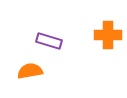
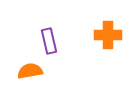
purple rectangle: rotated 60 degrees clockwise
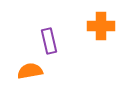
orange cross: moved 7 px left, 9 px up
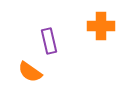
orange semicircle: moved 1 px down; rotated 135 degrees counterclockwise
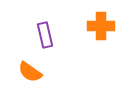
purple rectangle: moved 4 px left, 6 px up
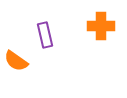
orange semicircle: moved 14 px left, 11 px up
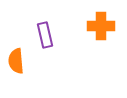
orange semicircle: rotated 50 degrees clockwise
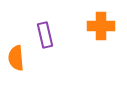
orange semicircle: moved 3 px up
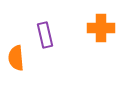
orange cross: moved 2 px down
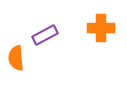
purple rectangle: rotated 75 degrees clockwise
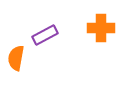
orange semicircle: rotated 15 degrees clockwise
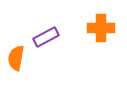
purple rectangle: moved 1 px right, 2 px down
